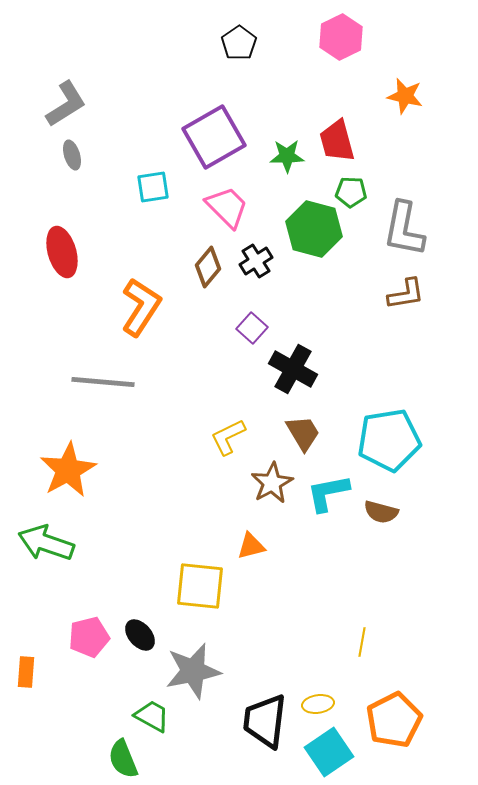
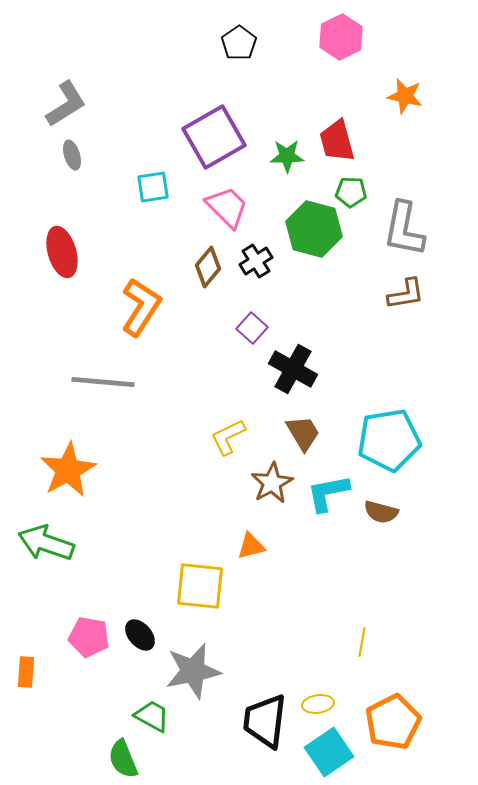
pink pentagon at (89, 637): rotated 24 degrees clockwise
orange pentagon at (394, 720): moved 1 px left, 2 px down
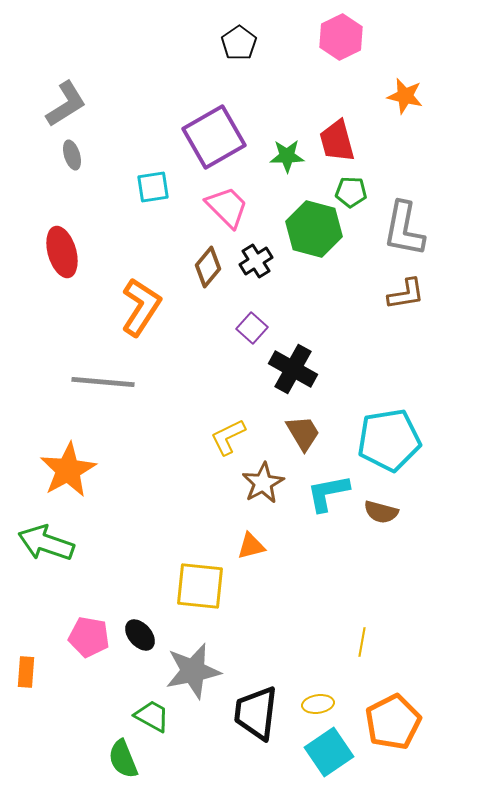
brown star at (272, 483): moved 9 px left
black trapezoid at (265, 721): moved 9 px left, 8 px up
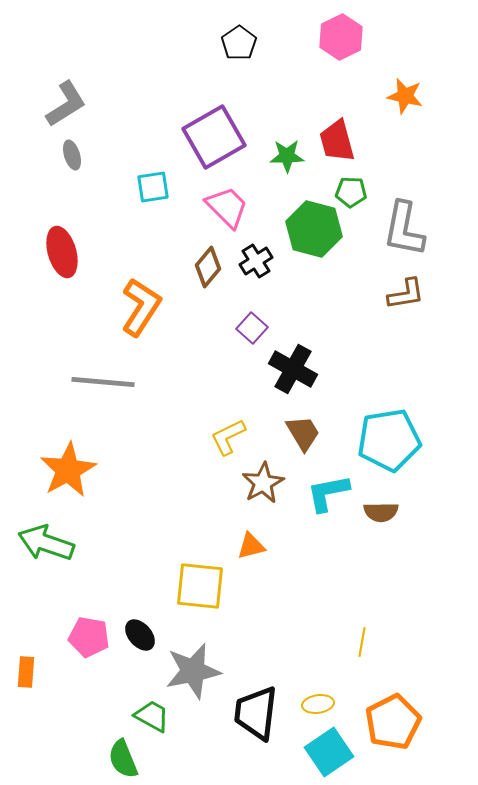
brown semicircle at (381, 512): rotated 16 degrees counterclockwise
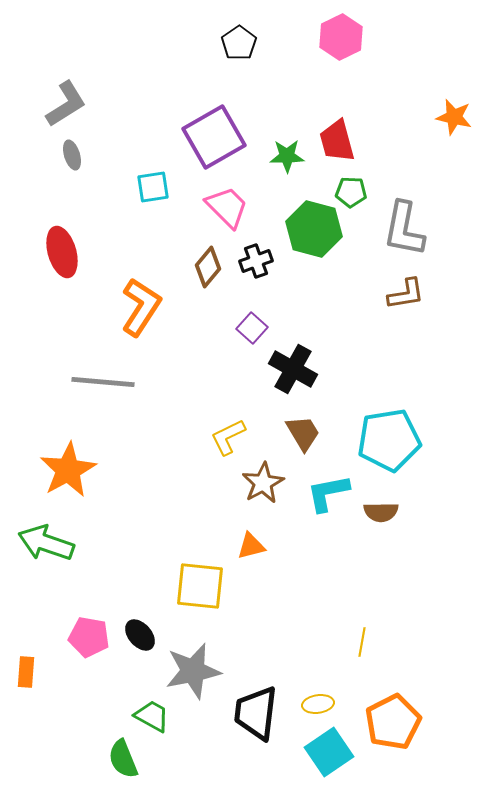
orange star at (405, 96): moved 49 px right, 21 px down
black cross at (256, 261): rotated 12 degrees clockwise
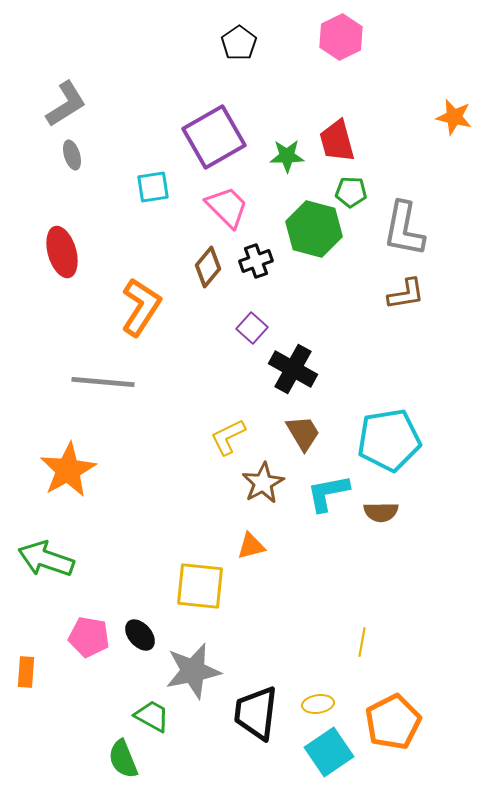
green arrow at (46, 543): moved 16 px down
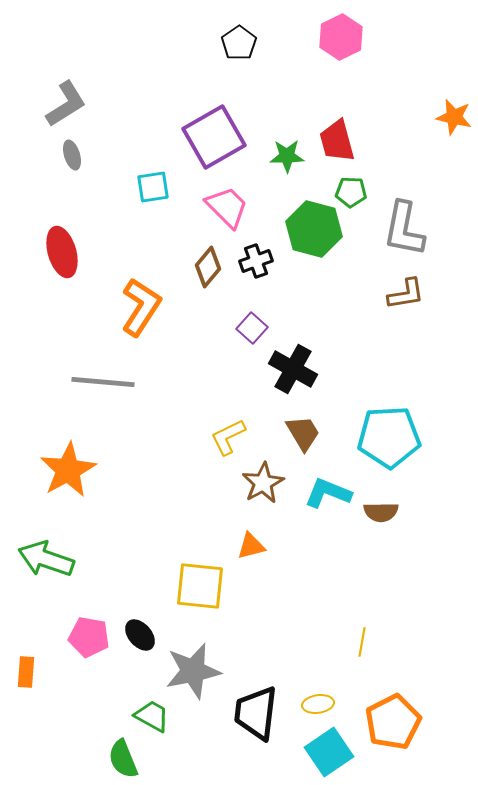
cyan pentagon at (389, 440): moved 3 px up; rotated 6 degrees clockwise
cyan L-shape at (328, 493): rotated 33 degrees clockwise
